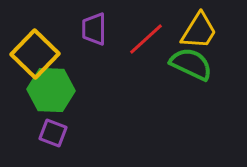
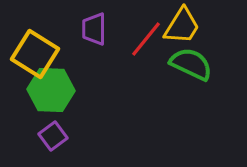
yellow trapezoid: moved 17 px left, 5 px up
red line: rotated 9 degrees counterclockwise
yellow square: rotated 12 degrees counterclockwise
purple square: moved 3 px down; rotated 32 degrees clockwise
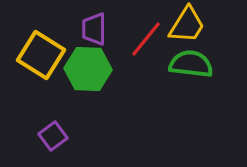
yellow trapezoid: moved 5 px right, 1 px up
yellow square: moved 6 px right, 1 px down
green semicircle: rotated 18 degrees counterclockwise
green hexagon: moved 37 px right, 21 px up
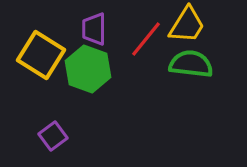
green hexagon: rotated 18 degrees clockwise
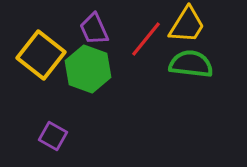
purple trapezoid: rotated 24 degrees counterclockwise
yellow square: rotated 6 degrees clockwise
purple square: rotated 24 degrees counterclockwise
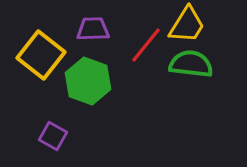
purple trapezoid: moved 1 px left; rotated 112 degrees clockwise
red line: moved 6 px down
green hexagon: moved 12 px down
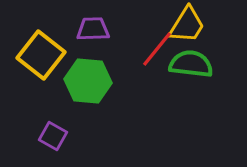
red line: moved 11 px right, 4 px down
green hexagon: rotated 15 degrees counterclockwise
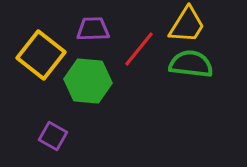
red line: moved 18 px left
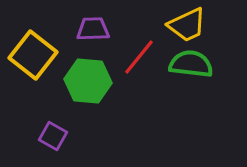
yellow trapezoid: rotated 33 degrees clockwise
red line: moved 8 px down
yellow square: moved 8 px left
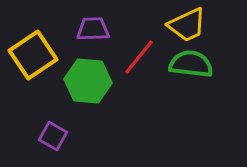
yellow square: rotated 18 degrees clockwise
